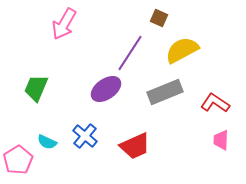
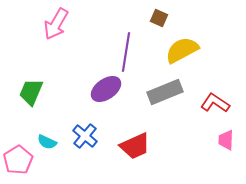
pink arrow: moved 8 px left
purple line: moved 4 px left, 1 px up; rotated 24 degrees counterclockwise
green trapezoid: moved 5 px left, 4 px down
pink trapezoid: moved 5 px right
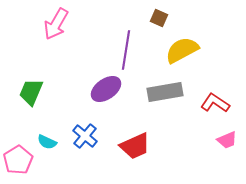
purple line: moved 2 px up
gray rectangle: rotated 12 degrees clockwise
pink trapezoid: moved 1 px right; rotated 115 degrees counterclockwise
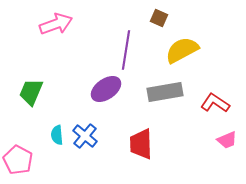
pink arrow: rotated 140 degrees counterclockwise
cyan semicircle: moved 10 px right, 7 px up; rotated 60 degrees clockwise
red trapezoid: moved 6 px right, 2 px up; rotated 112 degrees clockwise
pink pentagon: rotated 12 degrees counterclockwise
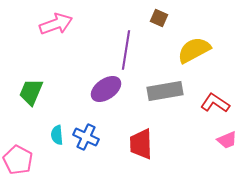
yellow semicircle: moved 12 px right
gray rectangle: moved 1 px up
blue cross: moved 1 px right, 1 px down; rotated 15 degrees counterclockwise
